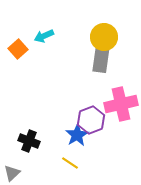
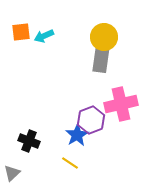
orange square: moved 3 px right, 17 px up; rotated 36 degrees clockwise
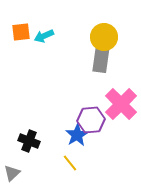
pink cross: rotated 32 degrees counterclockwise
purple hexagon: rotated 16 degrees clockwise
yellow line: rotated 18 degrees clockwise
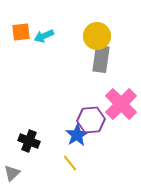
yellow circle: moved 7 px left, 1 px up
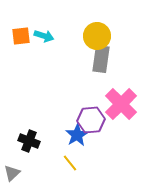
orange square: moved 4 px down
cyan arrow: rotated 138 degrees counterclockwise
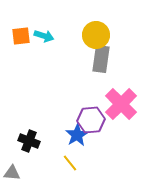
yellow circle: moved 1 px left, 1 px up
gray triangle: rotated 48 degrees clockwise
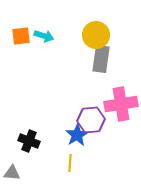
pink cross: rotated 36 degrees clockwise
yellow line: rotated 42 degrees clockwise
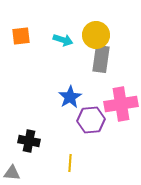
cyan arrow: moved 19 px right, 4 px down
blue star: moved 7 px left, 38 px up
black cross: rotated 10 degrees counterclockwise
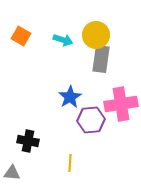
orange square: rotated 36 degrees clockwise
black cross: moved 1 px left
